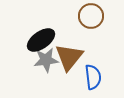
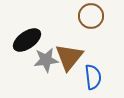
black ellipse: moved 14 px left
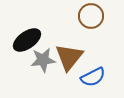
gray star: moved 3 px left
blue semicircle: rotated 70 degrees clockwise
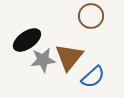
blue semicircle: rotated 15 degrees counterclockwise
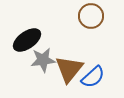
brown triangle: moved 12 px down
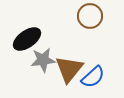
brown circle: moved 1 px left
black ellipse: moved 1 px up
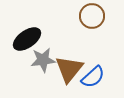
brown circle: moved 2 px right
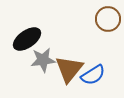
brown circle: moved 16 px right, 3 px down
blue semicircle: moved 2 px up; rotated 10 degrees clockwise
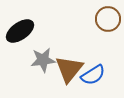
black ellipse: moved 7 px left, 8 px up
